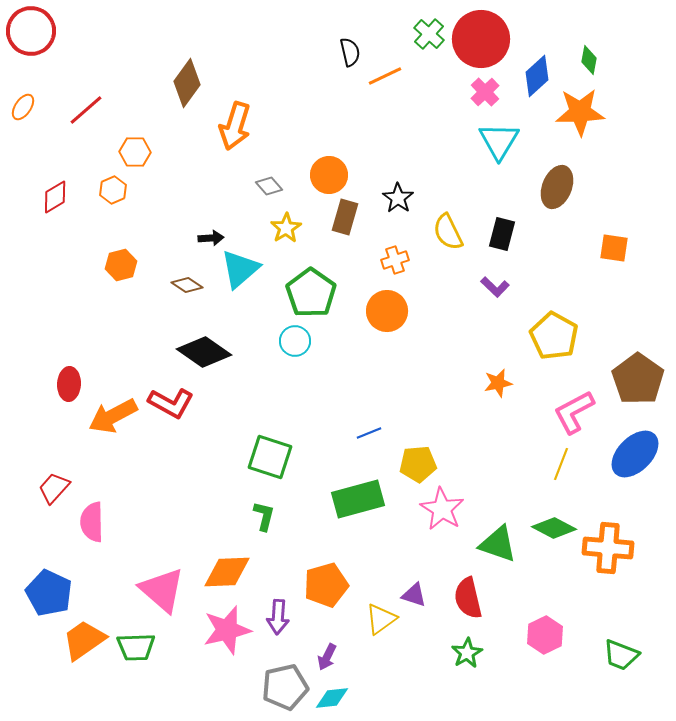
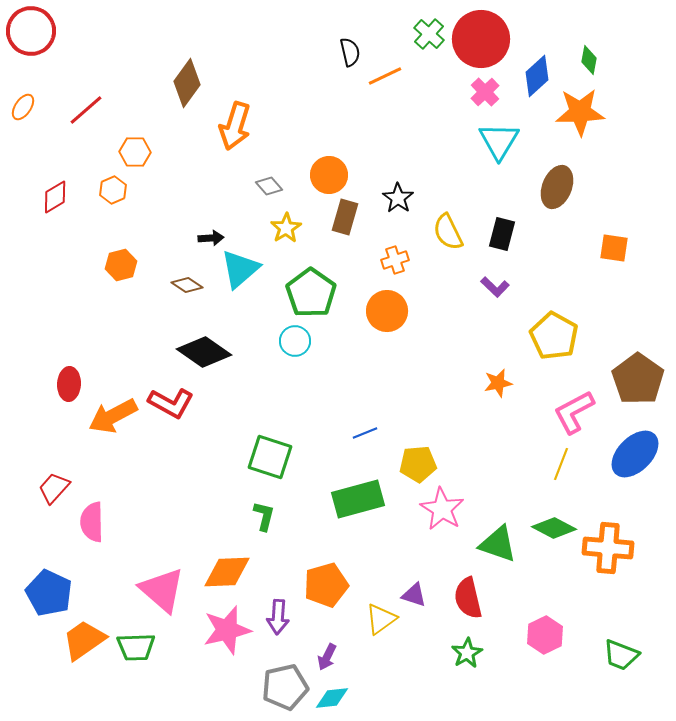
blue line at (369, 433): moved 4 px left
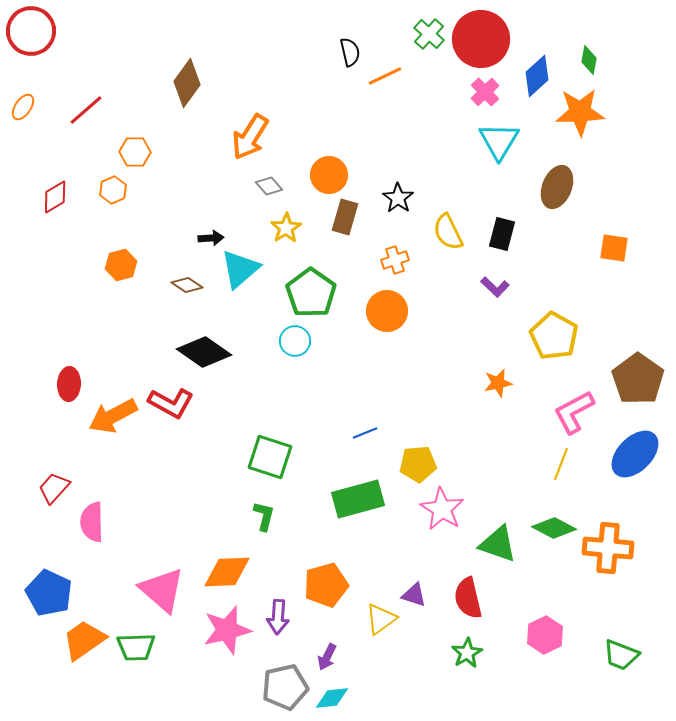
orange arrow at (235, 126): moved 15 px right, 11 px down; rotated 15 degrees clockwise
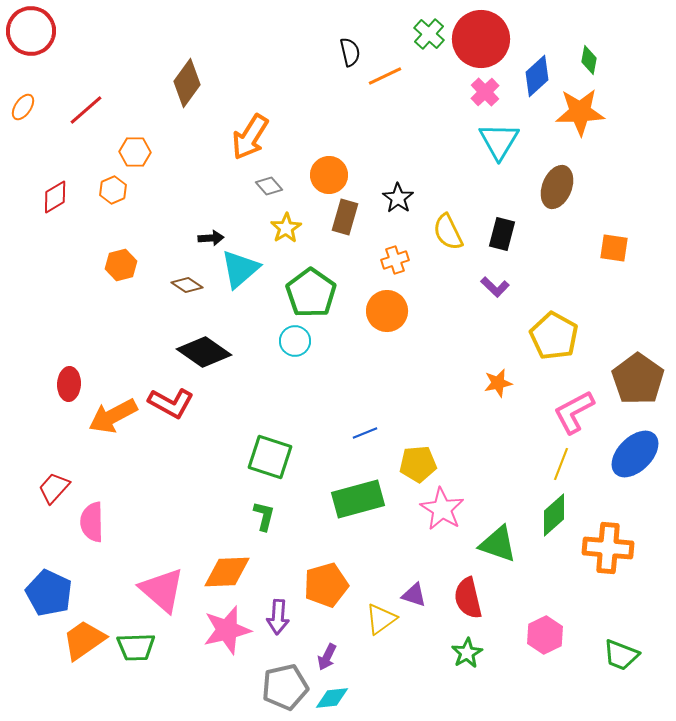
green diamond at (554, 528): moved 13 px up; rotated 69 degrees counterclockwise
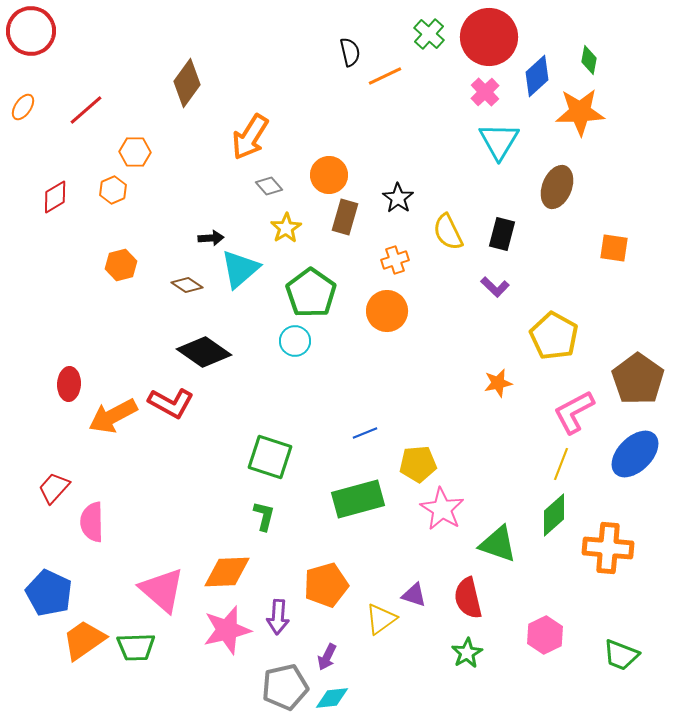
red circle at (481, 39): moved 8 px right, 2 px up
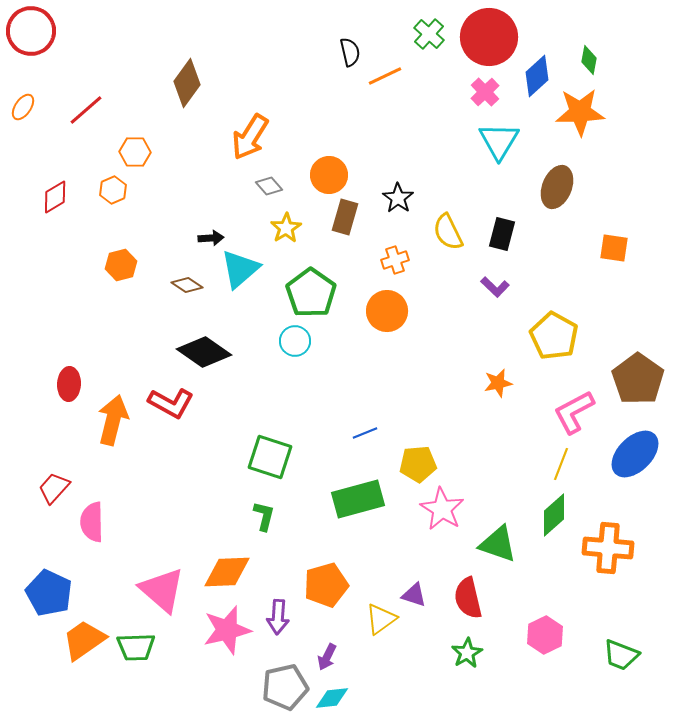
orange arrow at (113, 416): moved 4 px down; rotated 132 degrees clockwise
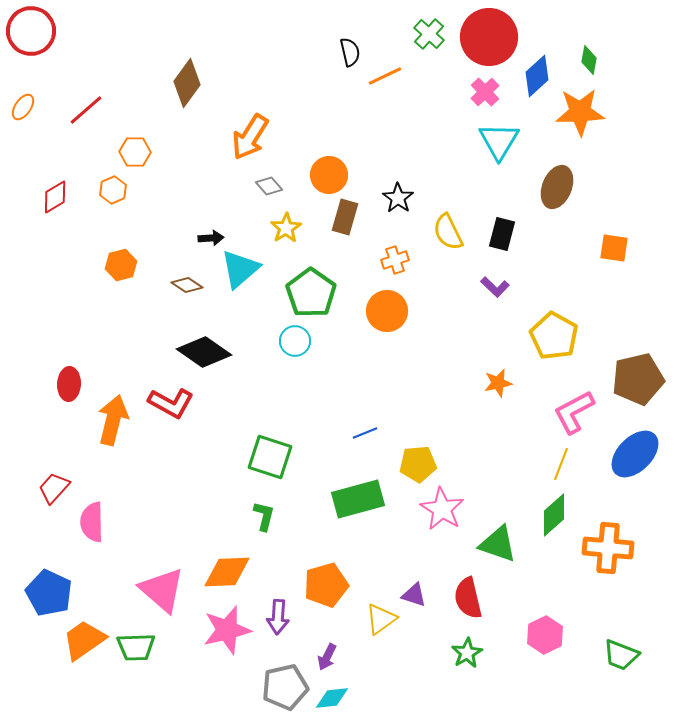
brown pentagon at (638, 379): rotated 24 degrees clockwise
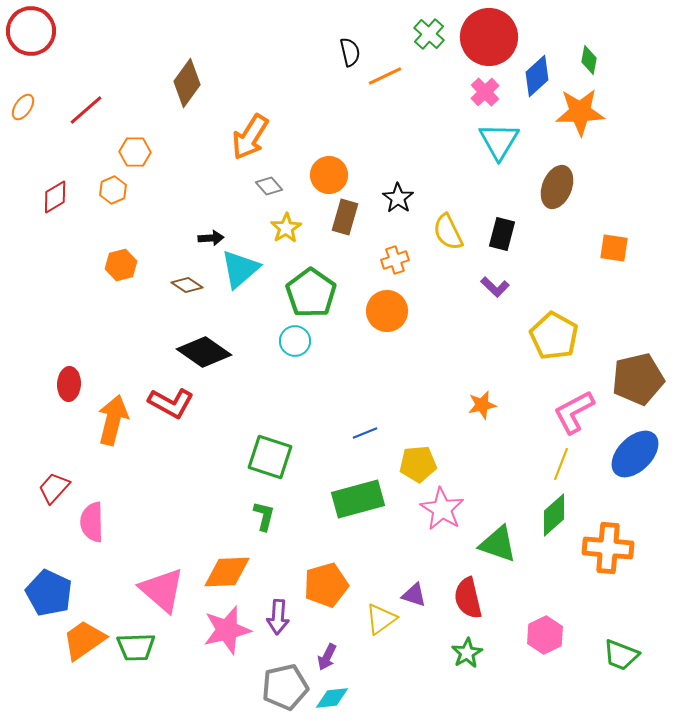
orange star at (498, 383): moved 16 px left, 22 px down
